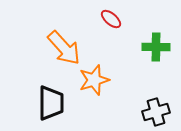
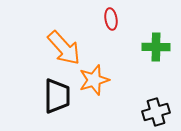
red ellipse: rotated 40 degrees clockwise
black trapezoid: moved 6 px right, 7 px up
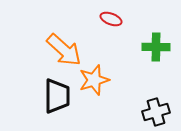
red ellipse: rotated 60 degrees counterclockwise
orange arrow: moved 2 px down; rotated 6 degrees counterclockwise
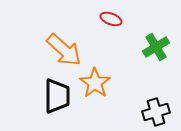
green cross: rotated 32 degrees counterclockwise
orange star: moved 1 px right, 3 px down; rotated 20 degrees counterclockwise
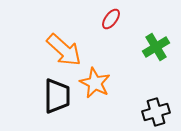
red ellipse: rotated 75 degrees counterclockwise
orange star: rotated 8 degrees counterclockwise
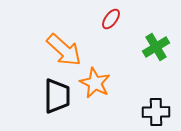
black cross: rotated 16 degrees clockwise
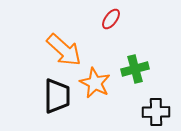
green cross: moved 21 px left, 22 px down; rotated 16 degrees clockwise
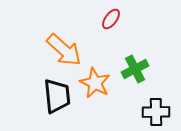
green cross: rotated 12 degrees counterclockwise
black trapezoid: rotated 6 degrees counterclockwise
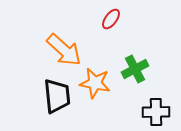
orange star: rotated 16 degrees counterclockwise
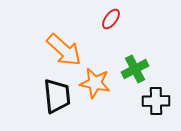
black cross: moved 11 px up
